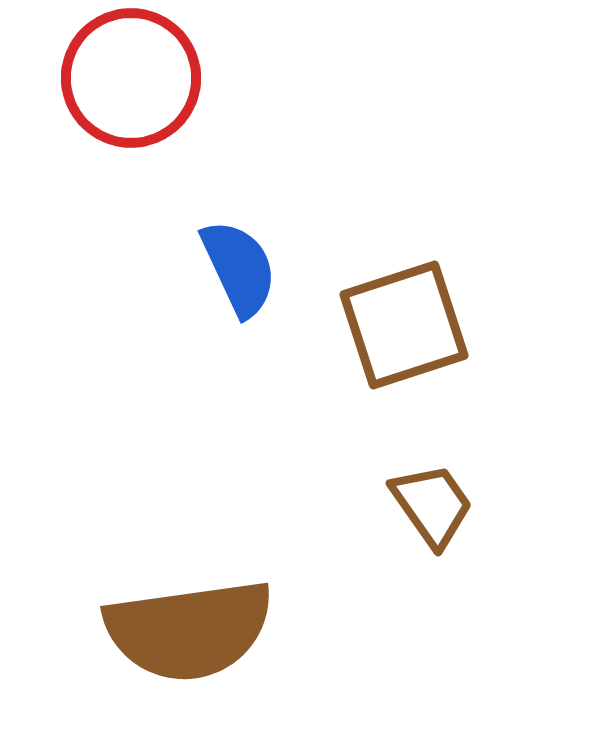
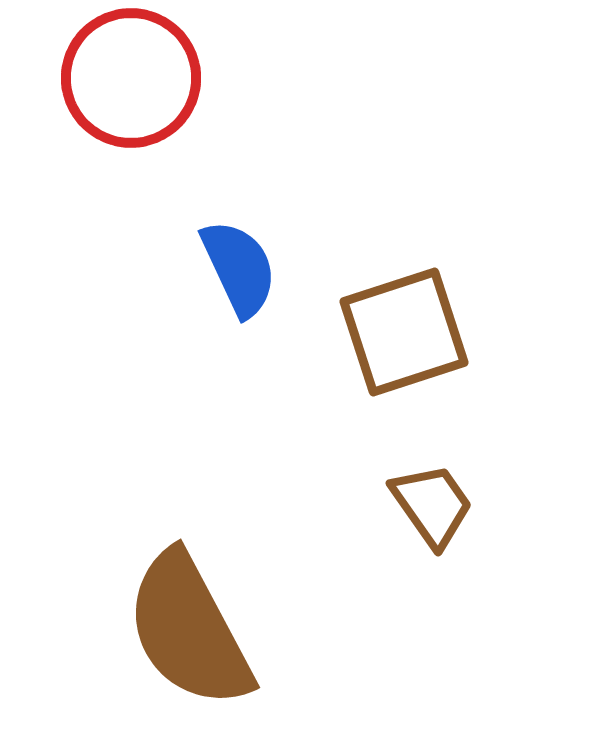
brown square: moved 7 px down
brown semicircle: rotated 70 degrees clockwise
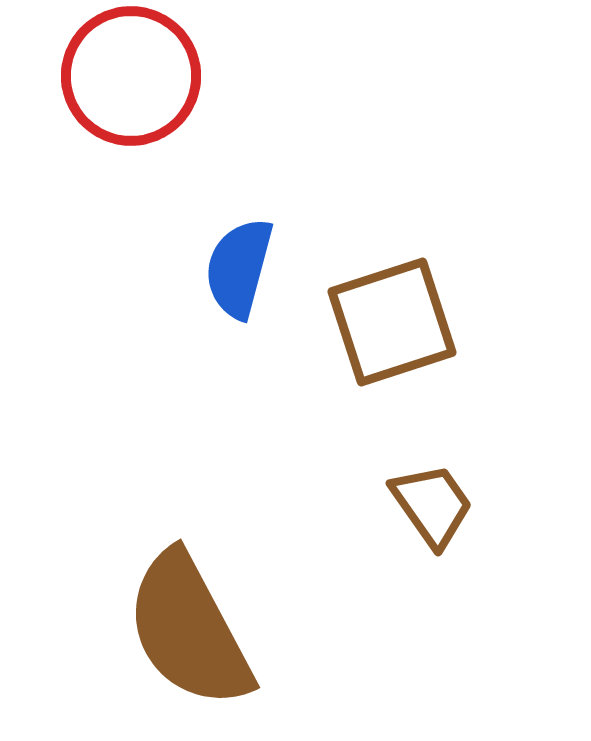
red circle: moved 2 px up
blue semicircle: rotated 140 degrees counterclockwise
brown square: moved 12 px left, 10 px up
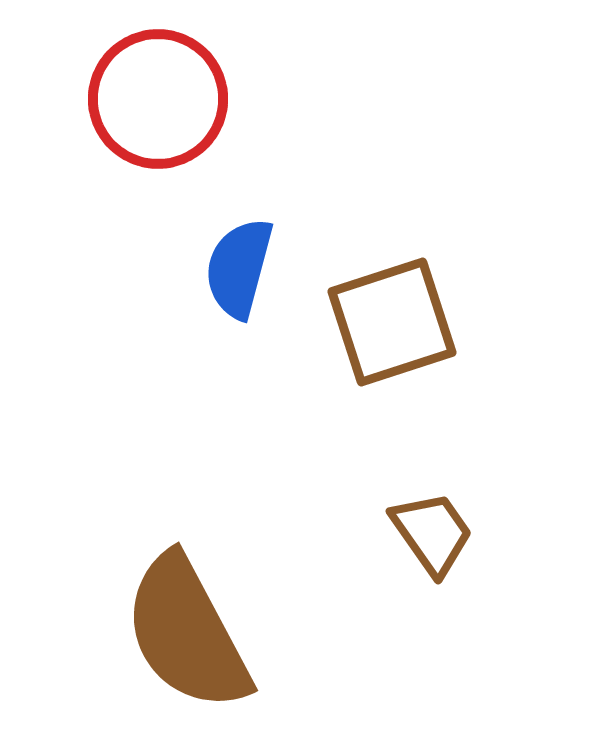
red circle: moved 27 px right, 23 px down
brown trapezoid: moved 28 px down
brown semicircle: moved 2 px left, 3 px down
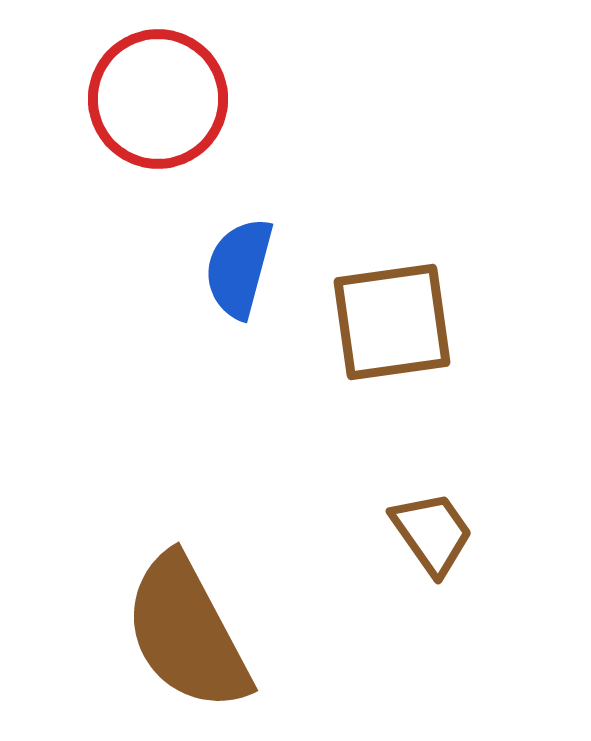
brown square: rotated 10 degrees clockwise
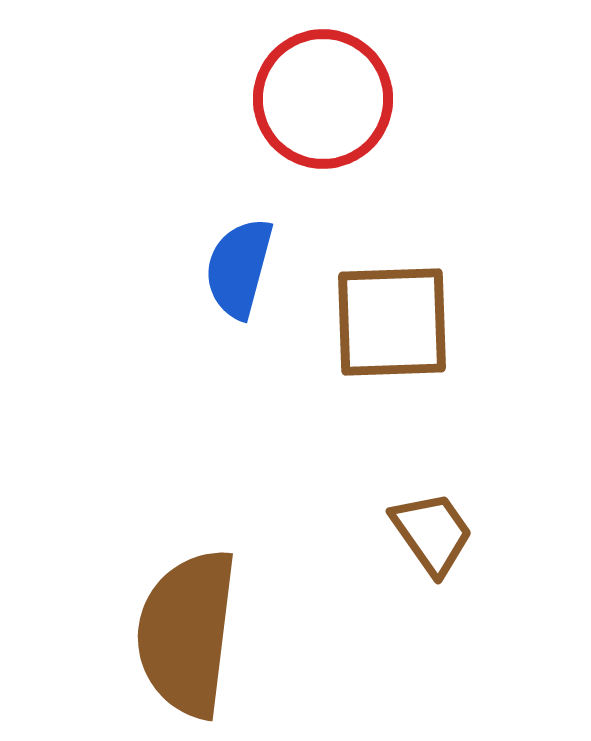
red circle: moved 165 px right
brown square: rotated 6 degrees clockwise
brown semicircle: rotated 35 degrees clockwise
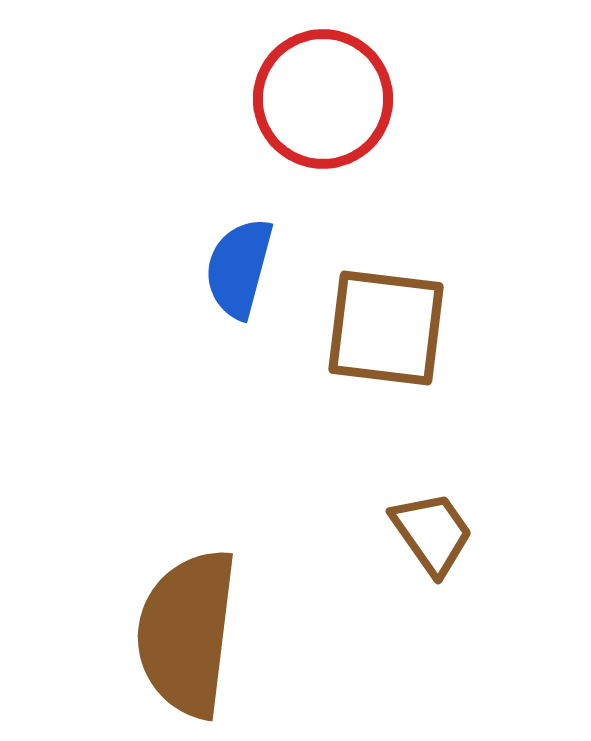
brown square: moved 6 px left, 6 px down; rotated 9 degrees clockwise
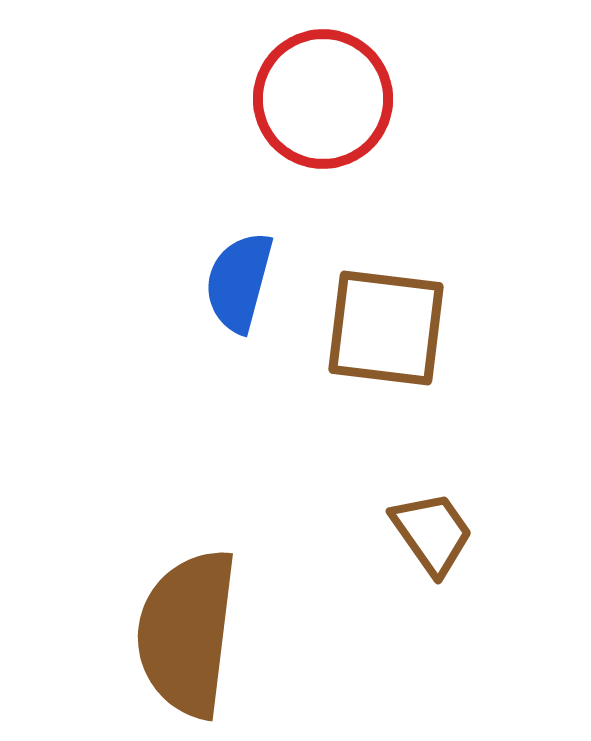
blue semicircle: moved 14 px down
